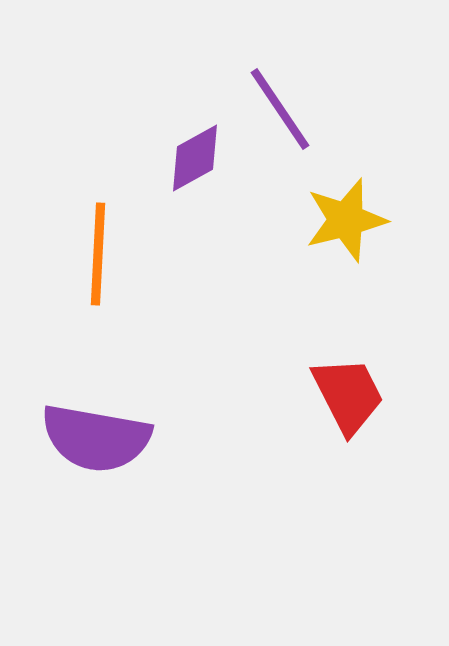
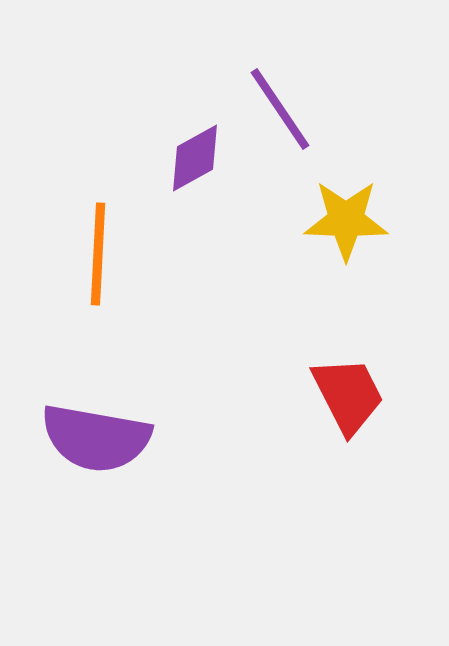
yellow star: rotated 16 degrees clockwise
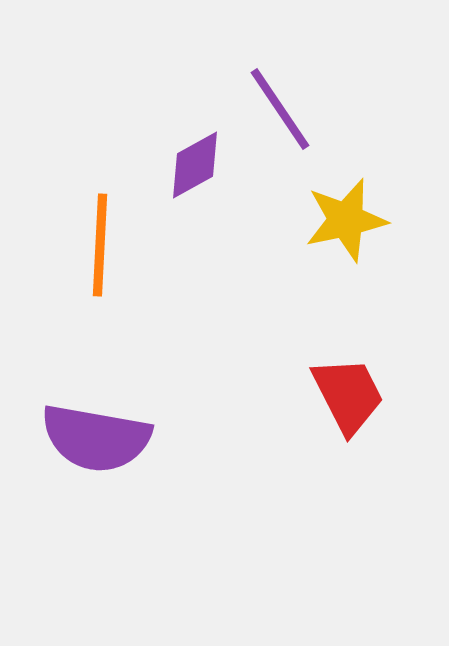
purple diamond: moved 7 px down
yellow star: rotated 14 degrees counterclockwise
orange line: moved 2 px right, 9 px up
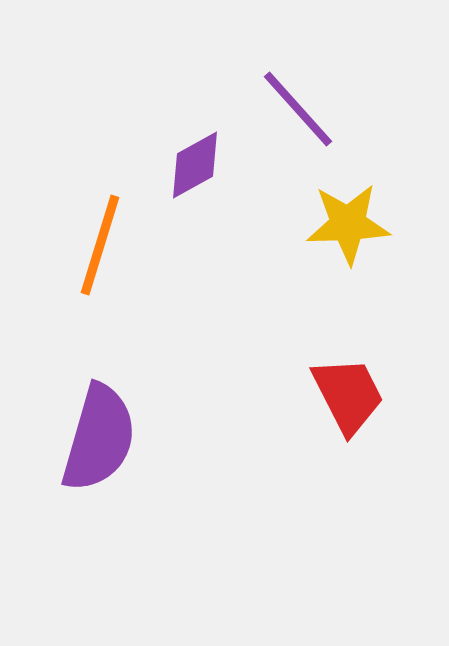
purple line: moved 18 px right; rotated 8 degrees counterclockwise
yellow star: moved 2 px right, 4 px down; rotated 10 degrees clockwise
orange line: rotated 14 degrees clockwise
purple semicircle: moved 3 px right; rotated 84 degrees counterclockwise
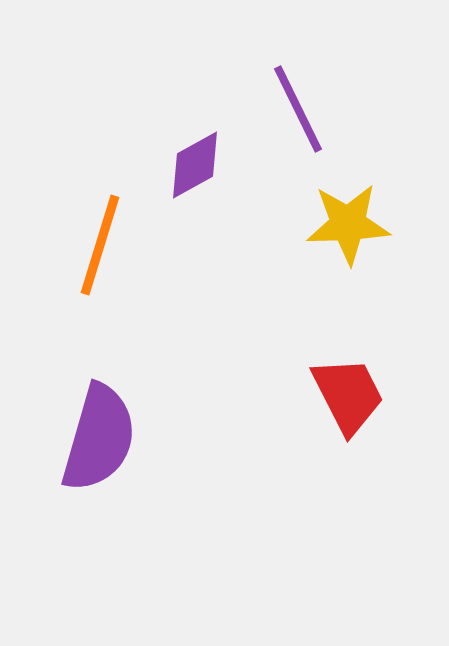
purple line: rotated 16 degrees clockwise
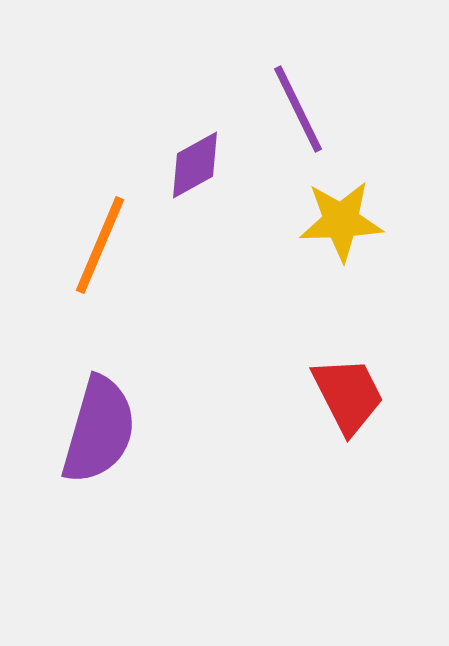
yellow star: moved 7 px left, 3 px up
orange line: rotated 6 degrees clockwise
purple semicircle: moved 8 px up
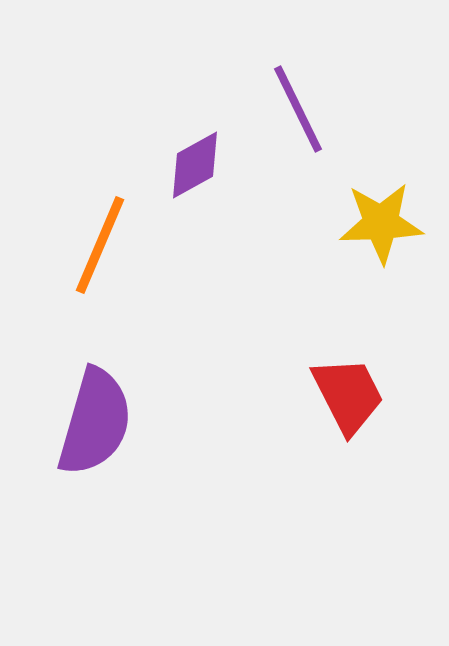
yellow star: moved 40 px right, 2 px down
purple semicircle: moved 4 px left, 8 px up
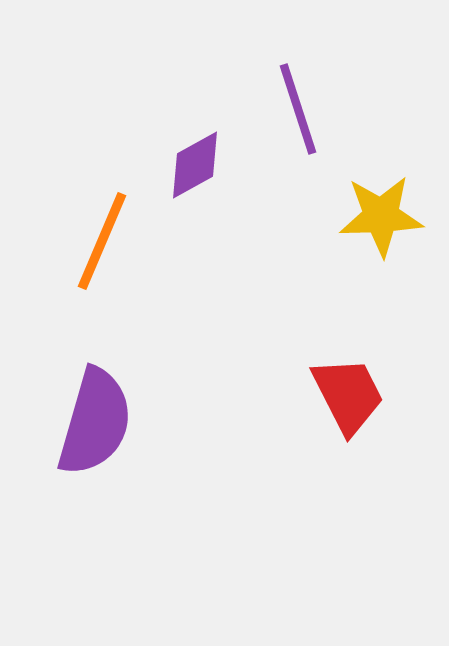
purple line: rotated 8 degrees clockwise
yellow star: moved 7 px up
orange line: moved 2 px right, 4 px up
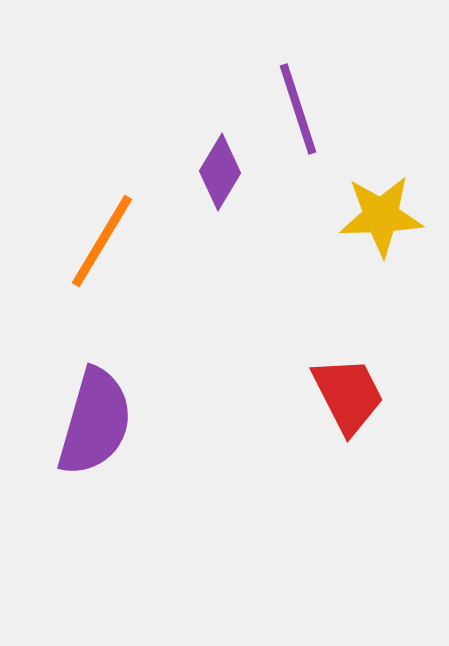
purple diamond: moved 25 px right, 7 px down; rotated 30 degrees counterclockwise
orange line: rotated 8 degrees clockwise
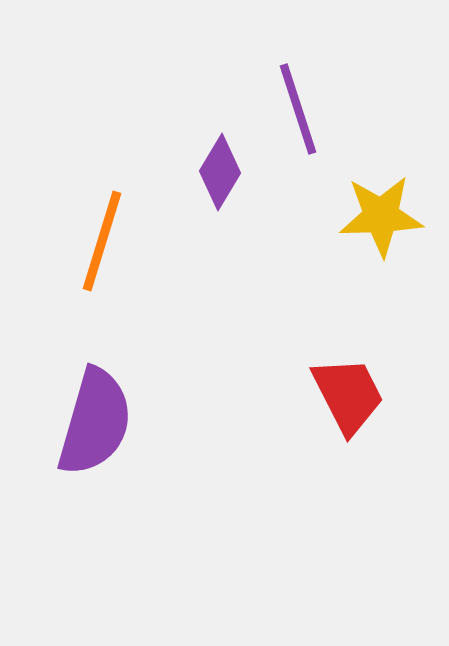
orange line: rotated 14 degrees counterclockwise
